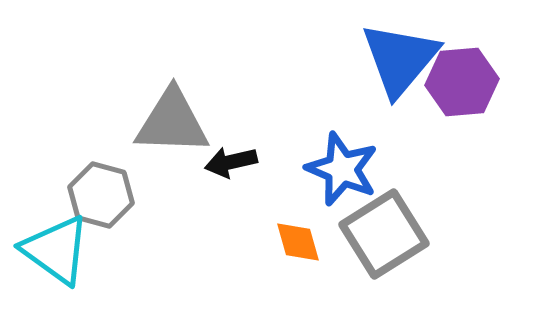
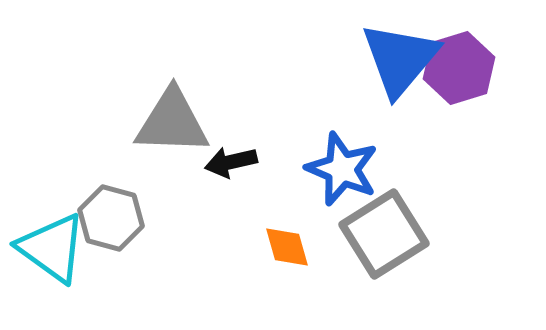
purple hexagon: moved 3 px left, 14 px up; rotated 12 degrees counterclockwise
gray hexagon: moved 10 px right, 23 px down
orange diamond: moved 11 px left, 5 px down
cyan triangle: moved 4 px left, 2 px up
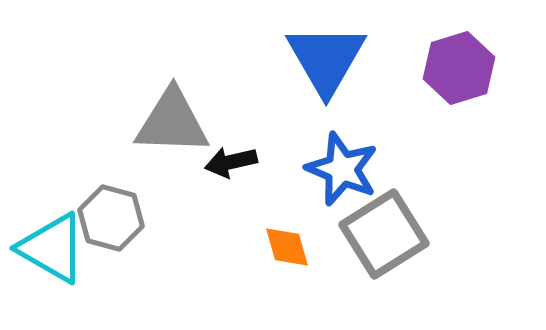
blue triangle: moved 74 px left; rotated 10 degrees counterclockwise
cyan triangle: rotated 6 degrees counterclockwise
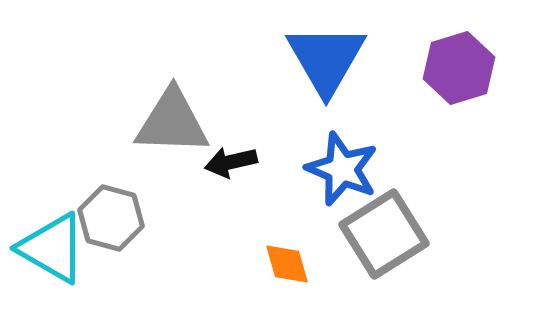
orange diamond: moved 17 px down
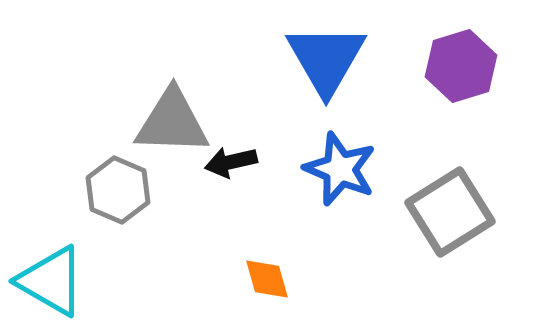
purple hexagon: moved 2 px right, 2 px up
blue star: moved 2 px left
gray hexagon: moved 7 px right, 28 px up; rotated 8 degrees clockwise
gray square: moved 66 px right, 22 px up
cyan triangle: moved 1 px left, 33 px down
orange diamond: moved 20 px left, 15 px down
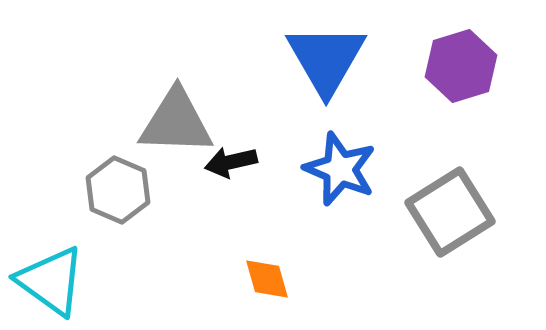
gray triangle: moved 4 px right
cyan triangle: rotated 6 degrees clockwise
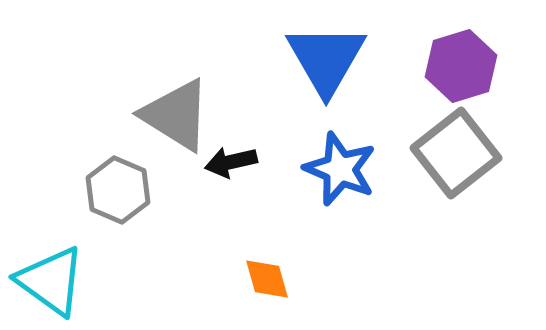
gray triangle: moved 7 px up; rotated 30 degrees clockwise
gray square: moved 6 px right, 59 px up; rotated 6 degrees counterclockwise
